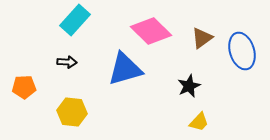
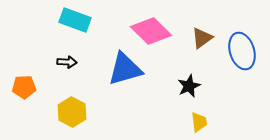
cyan rectangle: rotated 68 degrees clockwise
yellow hexagon: rotated 20 degrees clockwise
yellow trapezoid: rotated 50 degrees counterclockwise
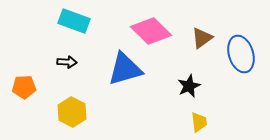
cyan rectangle: moved 1 px left, 1 px down
blue ellipse: moved 1 px left, 3 px down
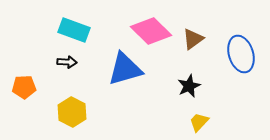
cyan rectangle: moved 9 px down
brown triangle: moved 9 px left, 1 px down
yellow trapezoid: rotated 130 degrees counterclockwise
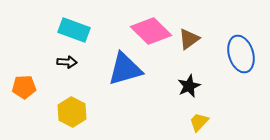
brown triangle: moved 4 px left
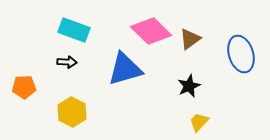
brown triangle: moved 1 px right
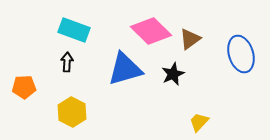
black arrow: rotated 90 degrees counterclockwise
black star: moved 16 px left, 12 px up
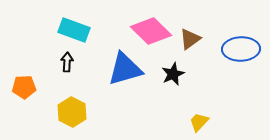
blue ellipse: moved 5 px up; rotated 75 degrees counterclockwise
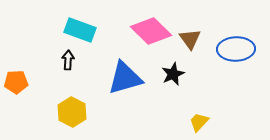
cyan rectangle: moved 6 px right
brown triangle: rotated 30 degrees counterclockwise
blue ellipse: moved 5 px left
black arrow: moved 1 px right, 2 px up
blue triangle: moved 9 px down
orange pentagon: moved 8 px left, 5 px up
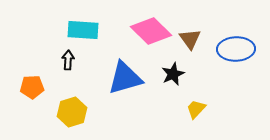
cyan rectangle: moved 3 px right; rotated 16 degrees counterclockwise
orange pentagon: moved 16 px right, 5 px down
yellow hexagon: rotated 16 degrees clockwise
yellow trapezoid: moved 3 px left, 13 px up
